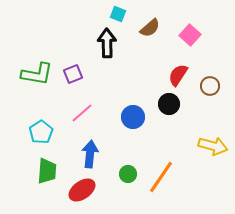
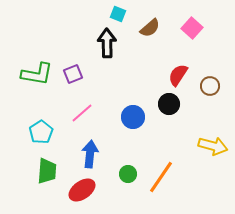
pink square: moved 2 px right, 7 px up
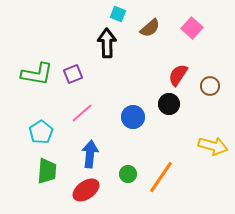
red ellipse: moved 4 px right
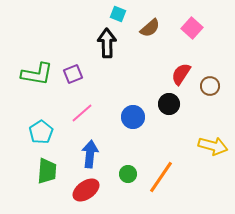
red semicircle: moved 3 px right, 1 px up
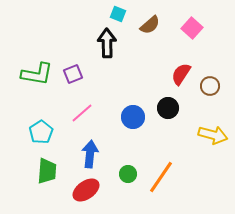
brown semicircle: moved 3 px up
black circle: moved 1 px left, 4 px down
yellow arrow: moved 11 px up
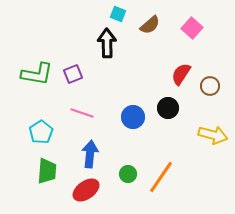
pink line: rotated 60 degrees clockwise
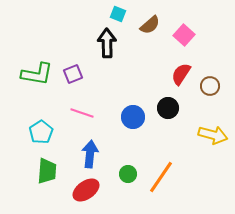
pink square: moved 8 px left, 7 px down
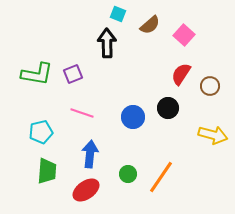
cyan pentagon: rotated 20 degrees clockwise
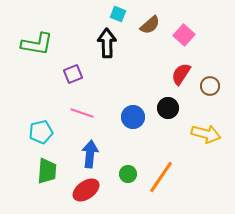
green L-shape: moved 30 px up
yellow arrow: moved 7 px left, 1 px up
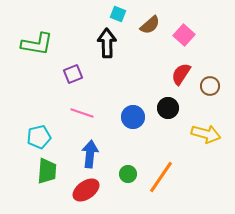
cyan pentagon: moved 2 px left, 5 px down
